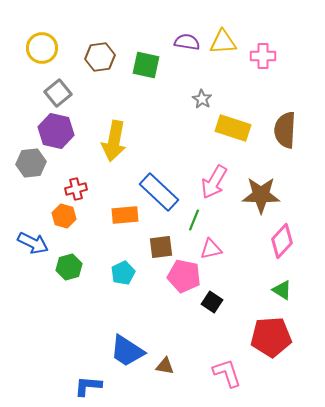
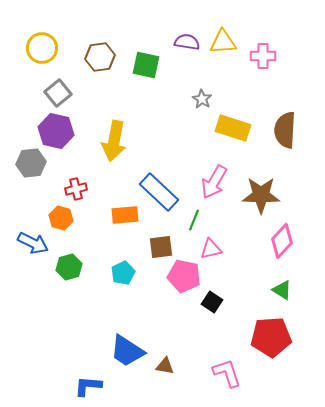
orange hexagon: moved 3 px left, 2 px down
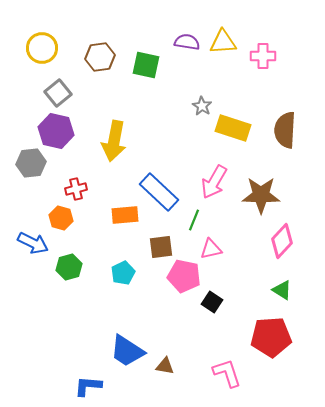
gray star: moved 7 px down
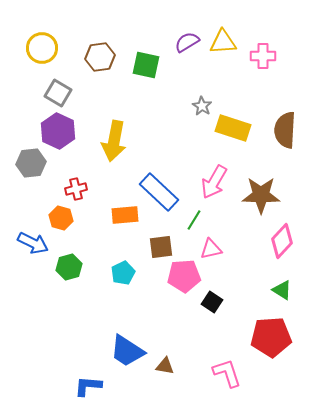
purple semicircle: rotated 40 degrees counterclockwise
gray square: rotated 20 degrees counterclockwise
purple hexagon: moved 2 px right; rotated 12 degrees clockwise
green line: rotated 10 degrees clockwise
pink pentagon: rotated 16 degrees counterclockwise
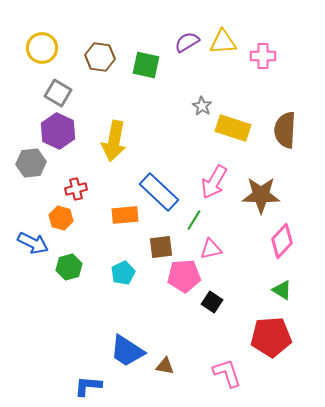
brown hexagon: rotated 16 degrees clockwise
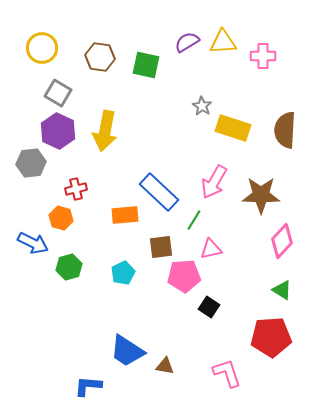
yellow arrow: moved 9 px left, 10 px up
black square: moved 3 px left, 5 px down
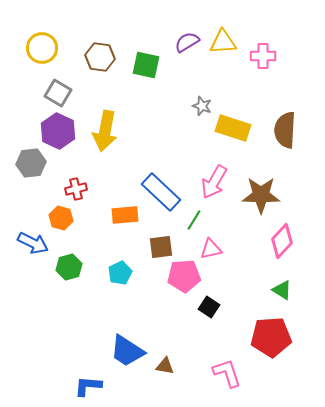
gray star: rotated 12 degrees counterclockwise
blue rectangle: moved 2 px right
cyan pentagon: moved 3 px left
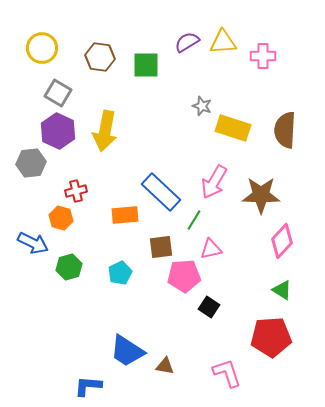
green square: rotated 12 degrees counterclockwise
red cross: moved 2 px down
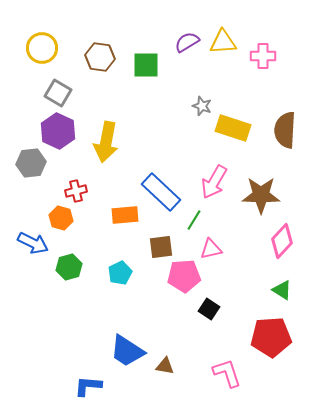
yellow arrow: moved 1 px right, 11 px down
black square: moved 2 px down
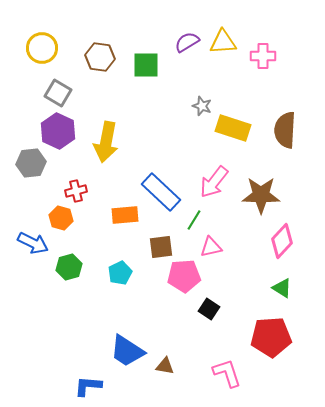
pink arrow: rotated 8 degrees clockwise
pink triangle: moved 2 px up
green triangle: moved 2 px up
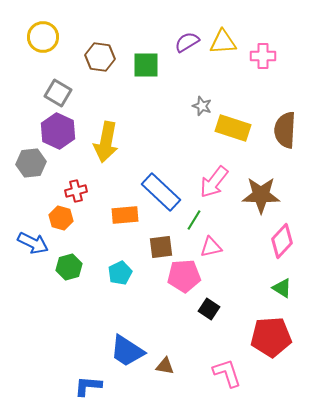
yellow circle: moved 1 px right, 11 px up
